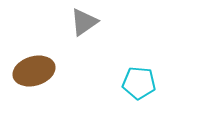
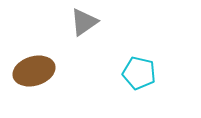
cyan pentagon: moved 10 px up; rotated 8 degrees clockwise
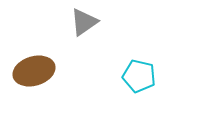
cyan pentagon: moved 3 px down
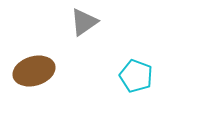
cyan pentagon: moved 3 px left; rotated 8 degrees clockwise
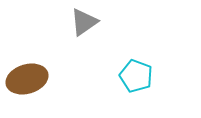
brown ellipse: moved 7 px left, 8 px down
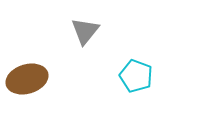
gray triangle: moved 1 px right, 9 px down; rotated 16 degrees counterclockwise
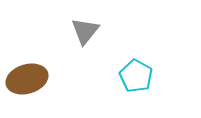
cyan pentagon: rotated 8 degrees clockwise
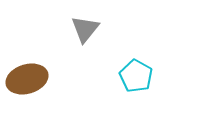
gray triangle: moved 2 px up
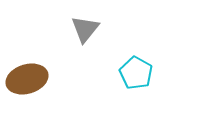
cyan pentagon: moved 3 px up
